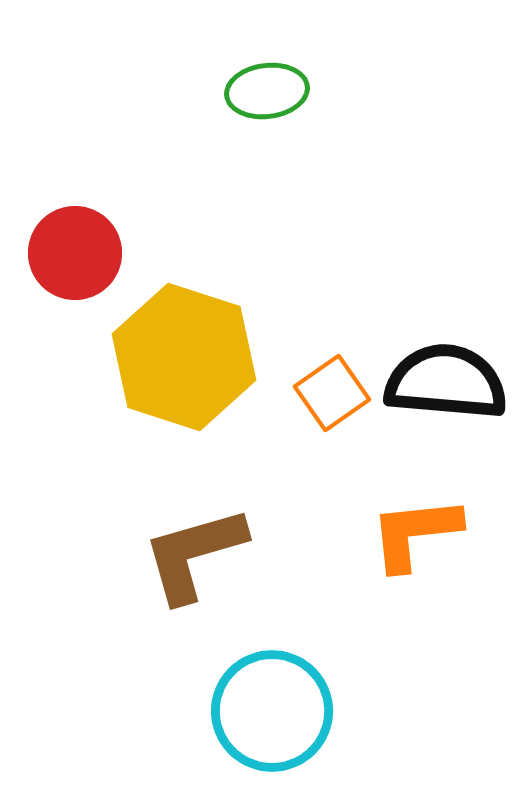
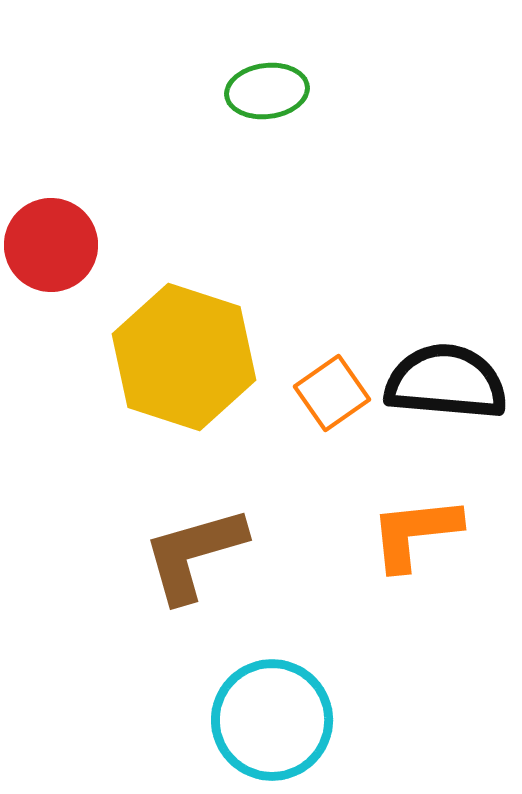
red circle: moved 24 px left, 8 px up
cyan circle: moved 9 px down
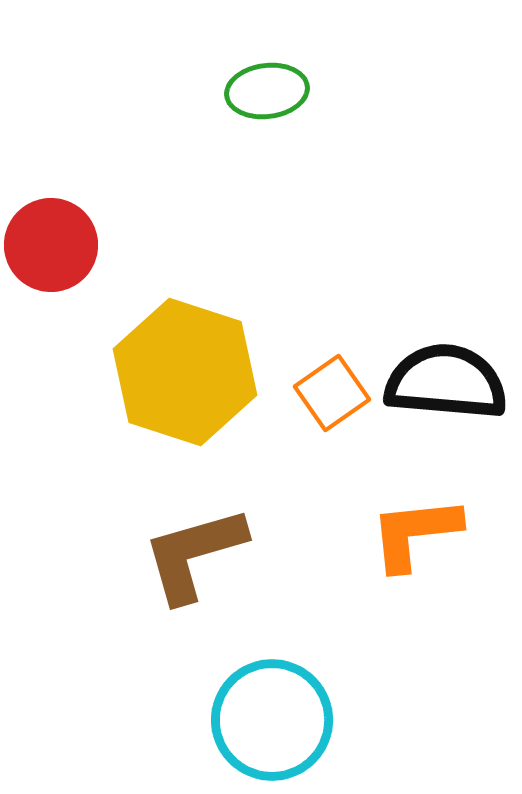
yellow hexagon: moved 1 px right, 15 px down
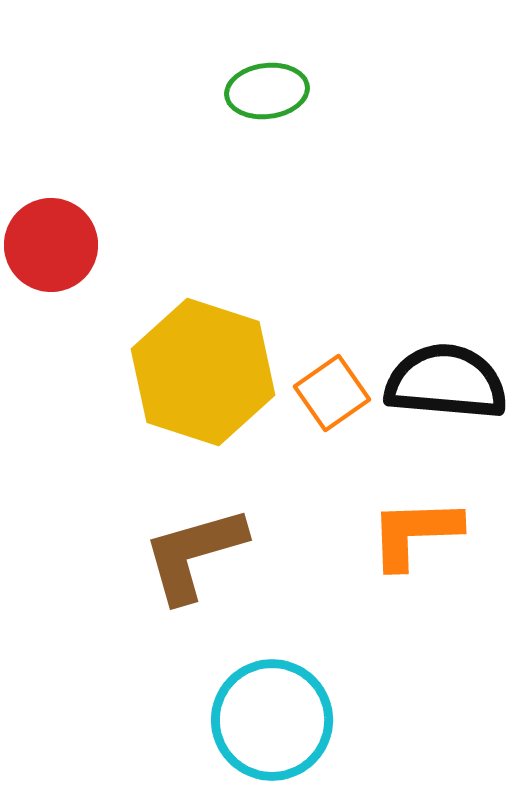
yellow hexagon: moved 18 px right
orange L-shape: rotated 4 degrees clockwise
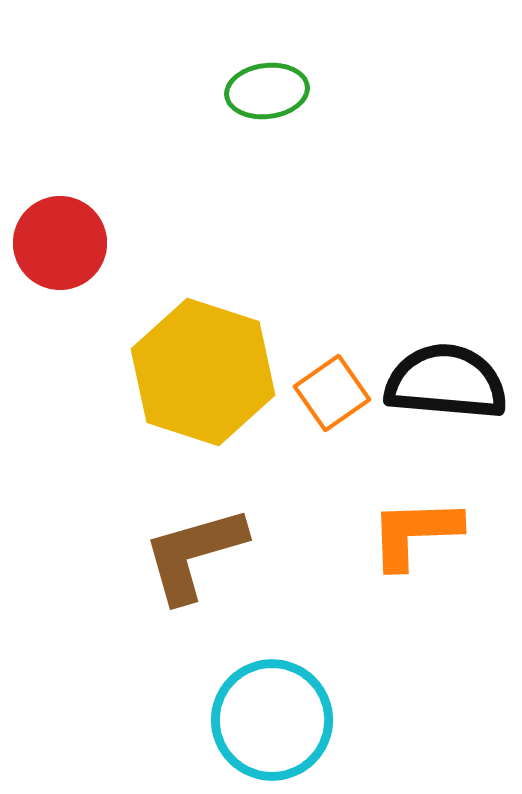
red circle: moved 9 px right, 2 px up
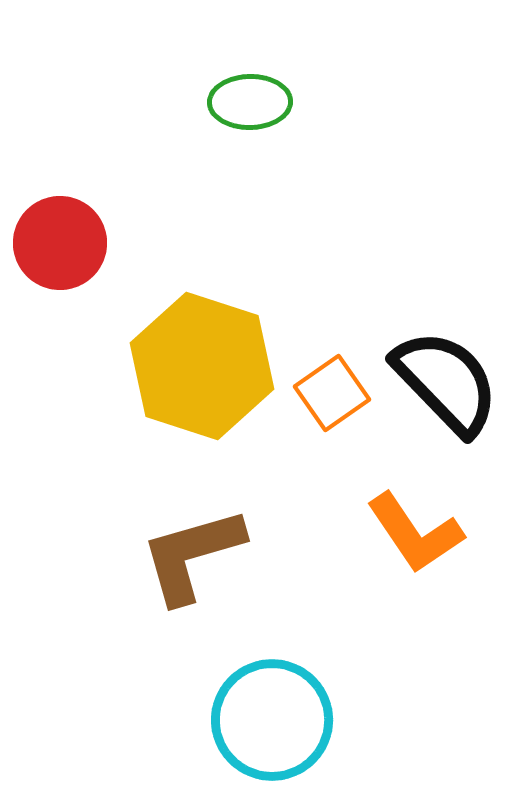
green ellipse: moved 17 px left, 11 px down; rotated 6 degrees clockwise
yellow hexagon: moved 1 px left, 6 px up
black semicircle: rotated 41 degrees clockwise
orange L-shape: rotated 122 degrees counterclockwise
brown L-shape: moved 2 px left, 1 px down
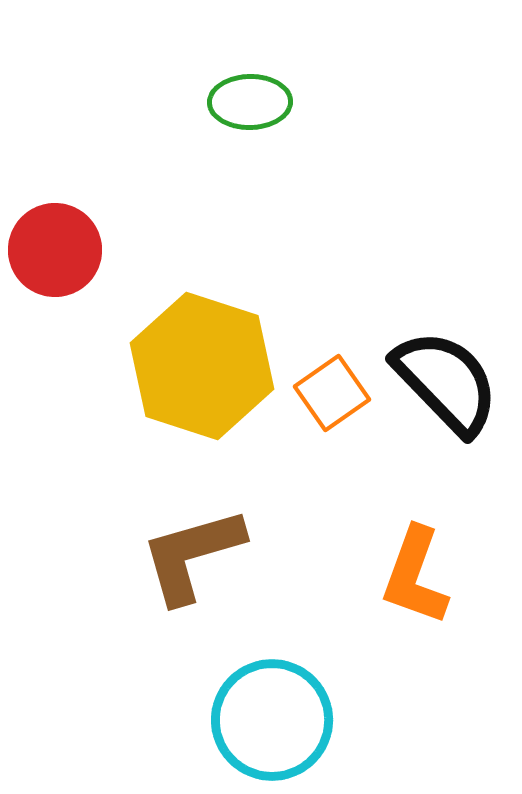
red circle: moved 5 px left, 7 px down
orange L-shape: moved 43 px down; rotated 54 degrees clockwise
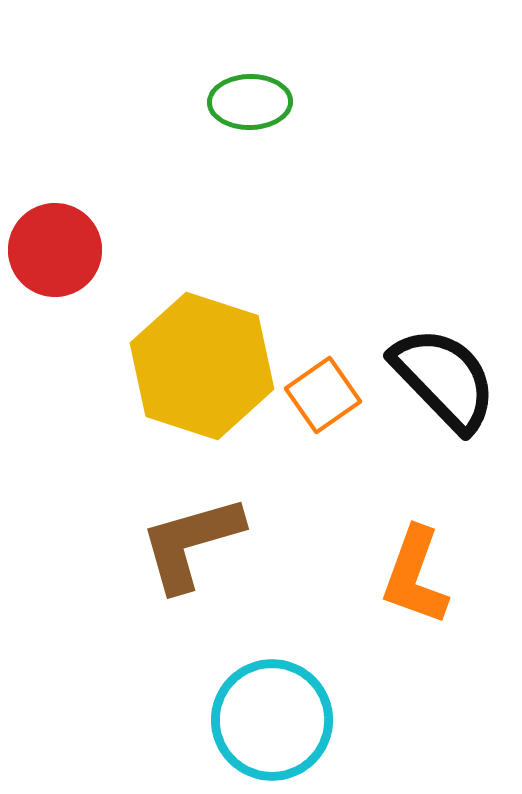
black semicircle: moved 2 px left, 3 px up
orange square: moved 9 px left, 2 px down
brown L-shape: moved 1 px left, 12 px up
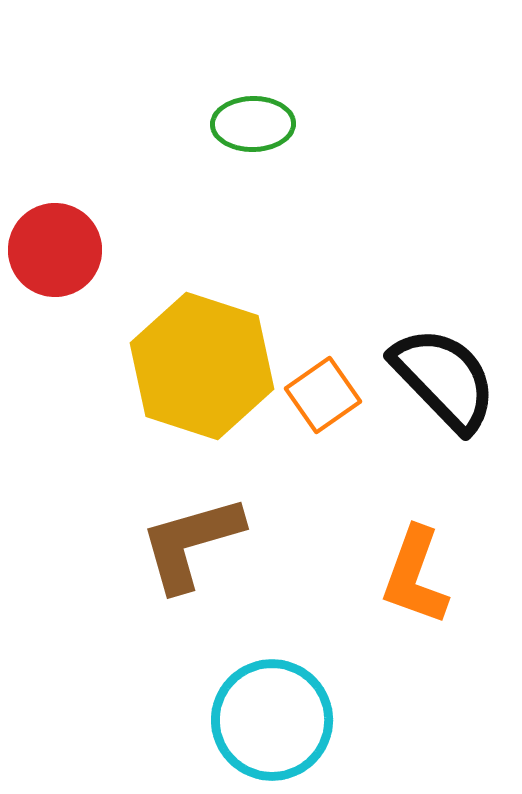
green ellipse: moved 3 px right, 22 px down
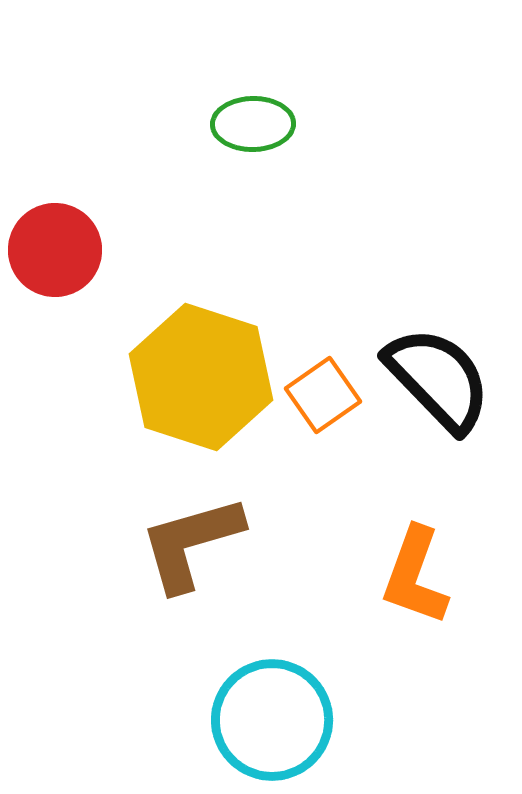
yellow hexagon: moved 1 px left, 11 px down
black semicircle: moved 6 px left
